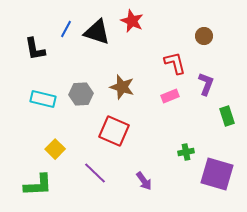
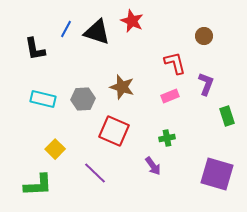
gray hexagon: moved 2 px right, 5 px down
green cross: moved 19 px left, 14 px up
purple arrow: moved 9 px right, 15 px up
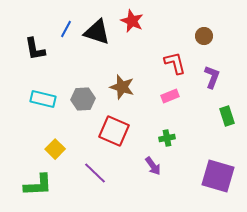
purple L-shape: moved 6 px right, 7 px up
purple square: moved 1 px right, 2 px down
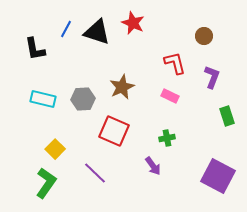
red star: moved 1 px right, 2 px down
brown star: rotated 30 degrees clockwise
pink rectangle: rotated 48 degrees clockwise
purple square: rotated 12 degrees clockwise
green L-shape: moved 8 px right, 2 px up; rotated 52 degrees counterclockwise
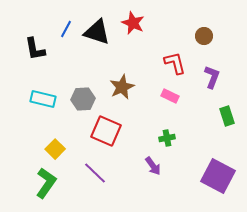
red square: moved 8 px left
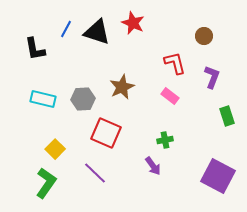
pink rectangle: rotated 12 degrees clockwise
red square: moved 2 px down
green cross: moved 2 px left, 2 px down
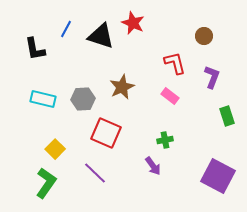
black triangle: moved 4 px right, 4 px down
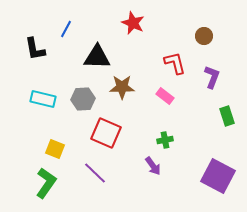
black triangle: moved 4 px left, 21 px down; rotated 16 degrees counterclockwise
brown star: rotated 25 degrees clockwise
pink rectangle: moved 5 px left
yellow square: rotated 24 degrees counterclockwise
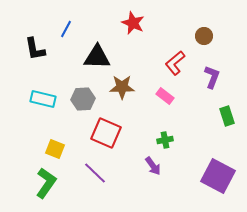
red L-shape: rotated 115 degrees counterclockwise
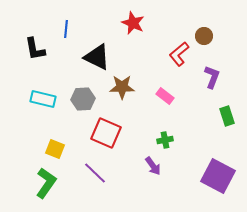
blue line: rotated 24 degrees counterclockwise
black triangle: rotated 24 degrees clockwise
red L-shape: moved 4 px right, 9 px up
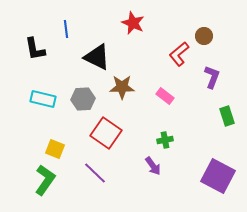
blue line: rotated 12 degrees counterclockwise
red square: rotated 12 degrees clockwise
green L-shape: moved 1 px left, 3 px up
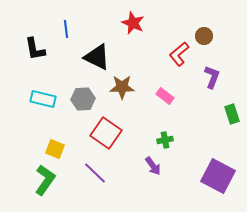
green rectangle: moved 5 px right, 2 px up
